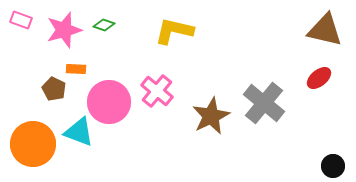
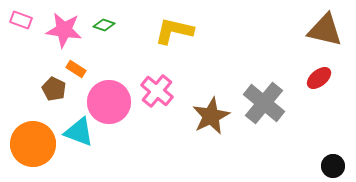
pink star: rotated 24 degrees clockwise
orange rectangle: rotated 30 degrees clockwise
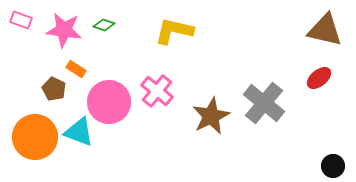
orange circle: moved 2 px right, 7 px up
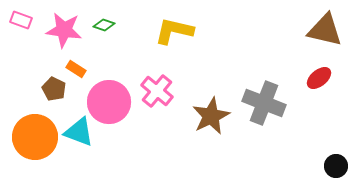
gray cross: rotated 18 degrees counterclockwise
black circle: moved 3 px right
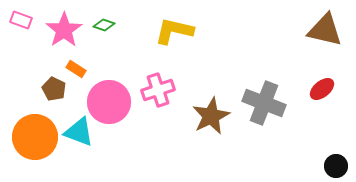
pink star: rotated 30 degrees clockwise
red ellipse: moved 3 px right, 11 px down
pink cross: moved 1 px right, 1 px up; rotated 32 degrees clockwise
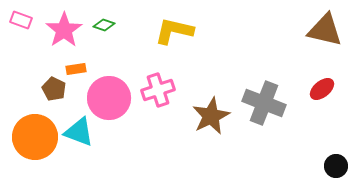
orange rectangle: rotated 42 degrees counterclockwise
pink circle: moved 4 px up
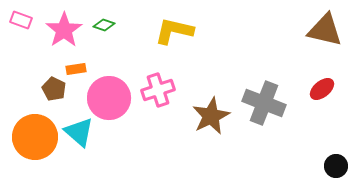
cyan triangle: rotated 20 degrees clockwise
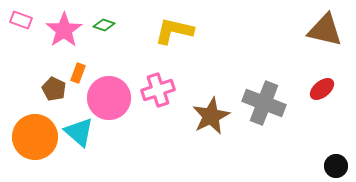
orange rectangle: moved 2 px right, 4 px down; rotated 60 degrees counterclockwise
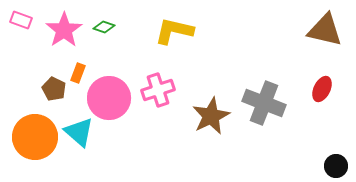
green diamond: moved 2 px down
red ellipse: rotated 25 degrees counterclockwise
